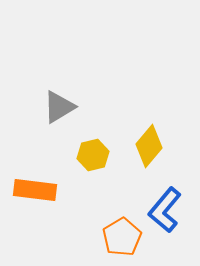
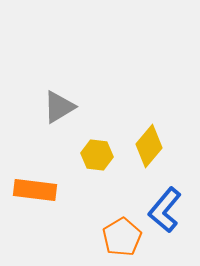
yellow hexagon: moved 4 px right; rotated 20 degrees clockwise
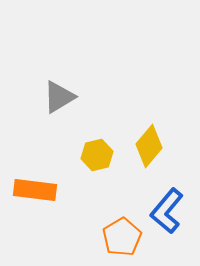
gray triangle: moved 10 px up
yellow hexagon: rotated 20 degrees counterclockwise
blue L-shape: moved 2 px right, 1 px down
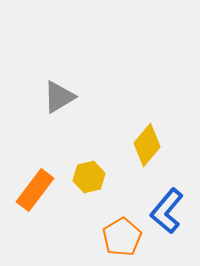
yellow diamond: moved 2 px left, 1 px up
yellow hexagon: moved 8 px left, 22 px down
orange rectangle: rotated 60 degrees counterclockwise
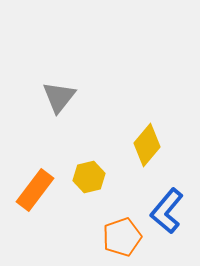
gray triangle: rotated 21 degrees counterclockwise
orange pentagon: rotated 12 degrees clockwise
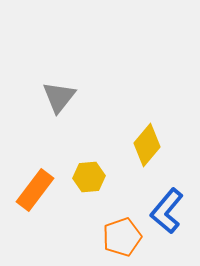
yellow hexagon: rotated 8 degrees clockwise
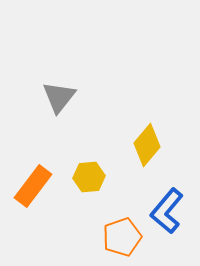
orange rectangle: moved 2 px left, 4 px up
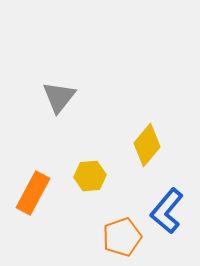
yellow hexagon: moved 1 px right, 1 px up
orange rectangle: moved 7 px down; rotated 9 degrees counterclockwise
